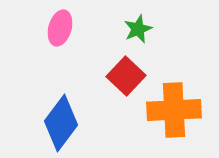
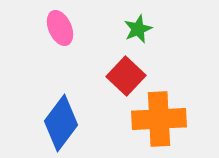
pink ellipse: rotated 40 degrees counterclockwise
orange cross: moved 15 px left, 9 px down
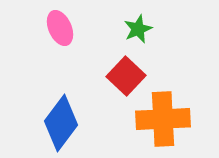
orange cross: moved 4 px right
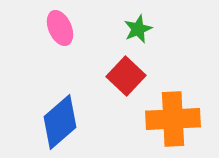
orange cross: moved 10 px right
blue diamond: moved 1 px left, 1 px up; rotated 12 degrees clockwise
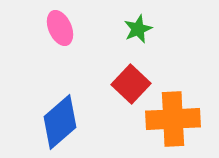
red square: moved 5 px right, 8 px down
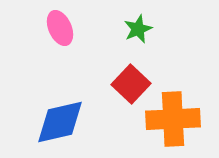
blue diamond: rotated 28 degrees clockwise
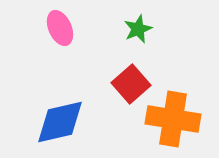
red square: rotated 6 degrees clockwise
orange cross: rotated 12 degrees clockwise
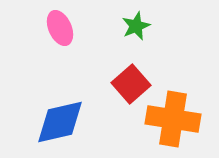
green star: moved 2 px left, 3 px up
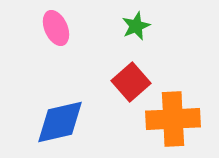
pink ellipse: moved 4 px left
red square: moved 2 px up
orange cross: rotated 12 degrees counterclockwise
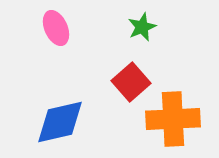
green star: moved 6 px right, 1 px down
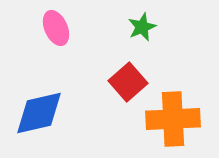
red square: moved 3 px left
blue diamond: moved 21 px left, 9 px up
